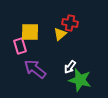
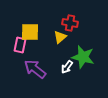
yellow triangle: moved 3 px down
pink rectangle: moved 1 px up; rotated 28 degrees clockwise
white arrow: moved 3 px left
green star: moved 3 px right, 23 px up
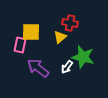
yellow square: moved 1 px right
purple arrow: moved 3 px right, 1 px up
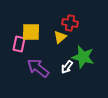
pink rectangle: moved 1 px left, 1 px up
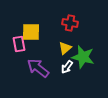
yellow triangle: moved 5 px right, 11 px down
pink rectangle: rotated 21 degrees counterclockwise
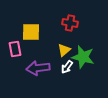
pink rectangle: moved 4 px left, 5 px down
yellow triangle: moved 1 px left, 2 px down
purple arrow: rotated 45 degrees counterclockwise
